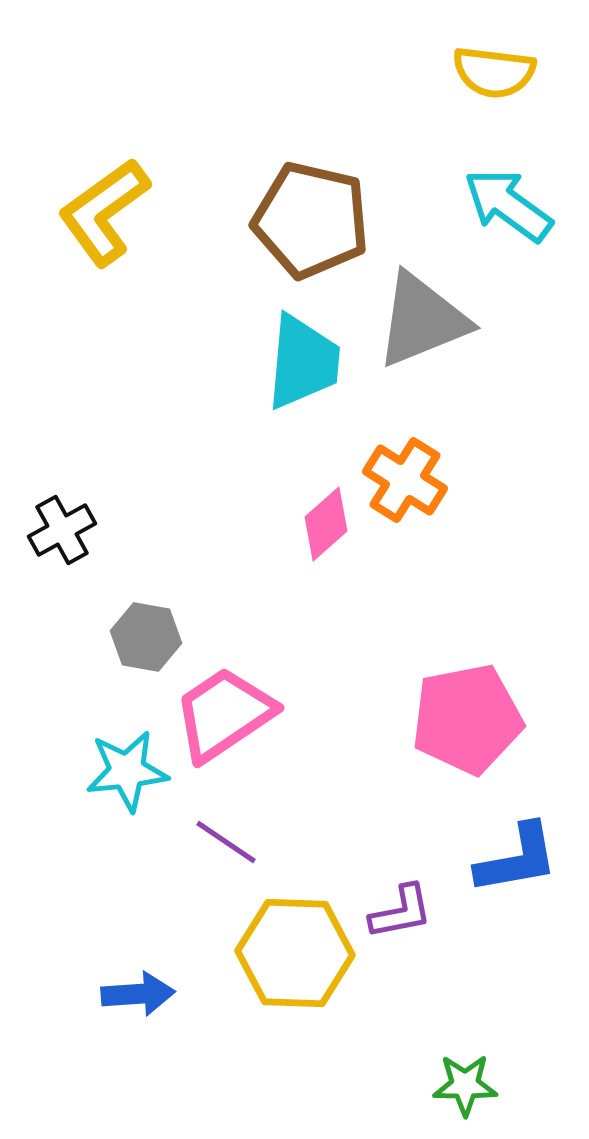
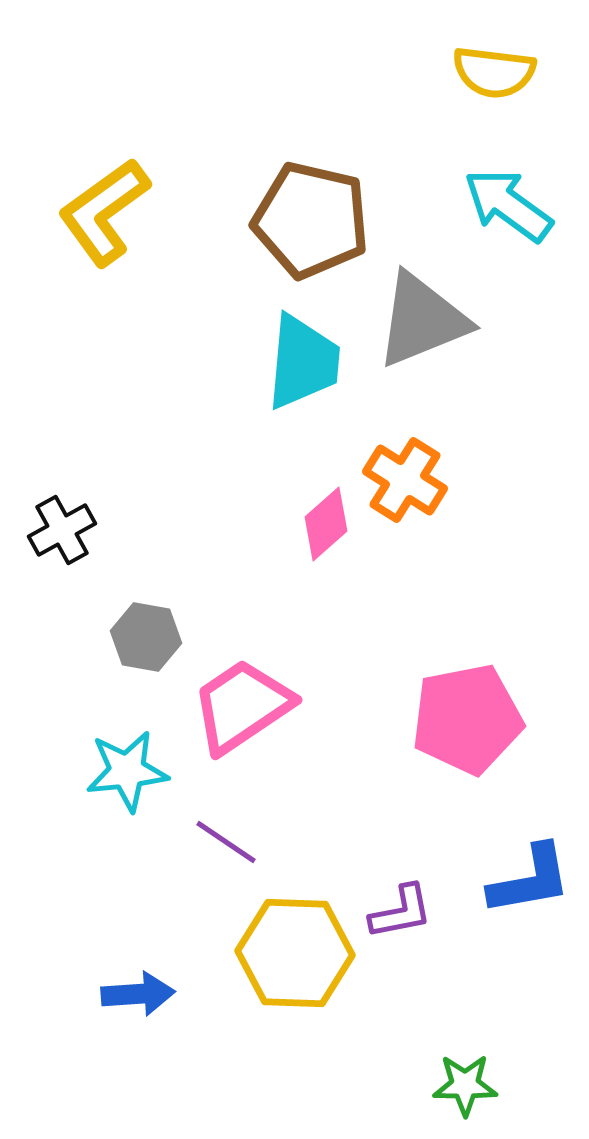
pink trapezoid: moved 18 px right, 8 px up
blue L-shape: moved 13 px right, 21 px down
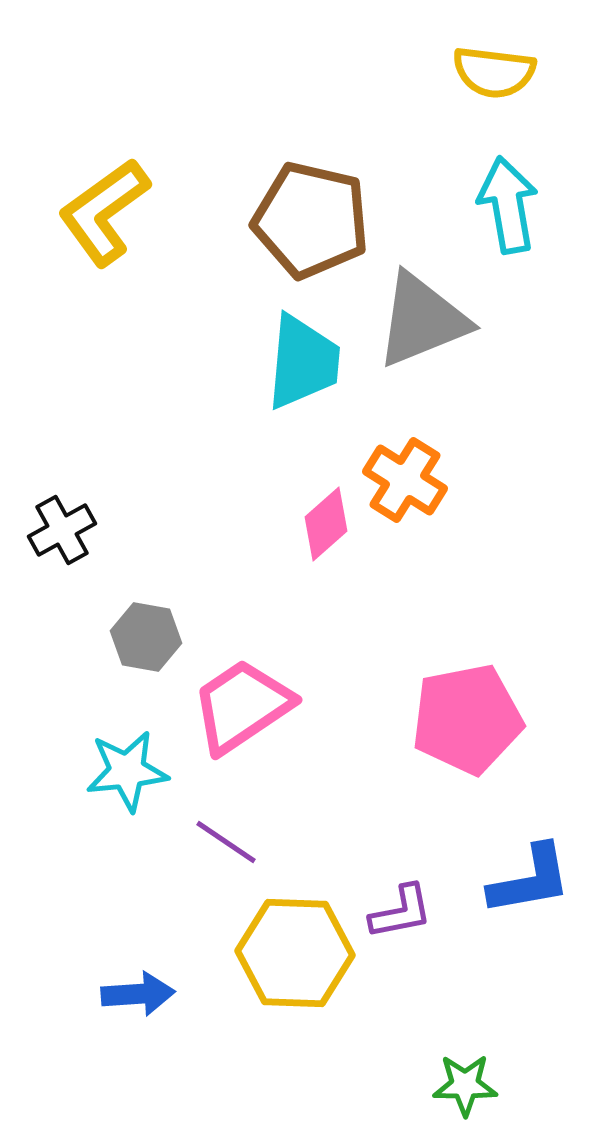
cyan arrow: rotated 44 degrees clockwise
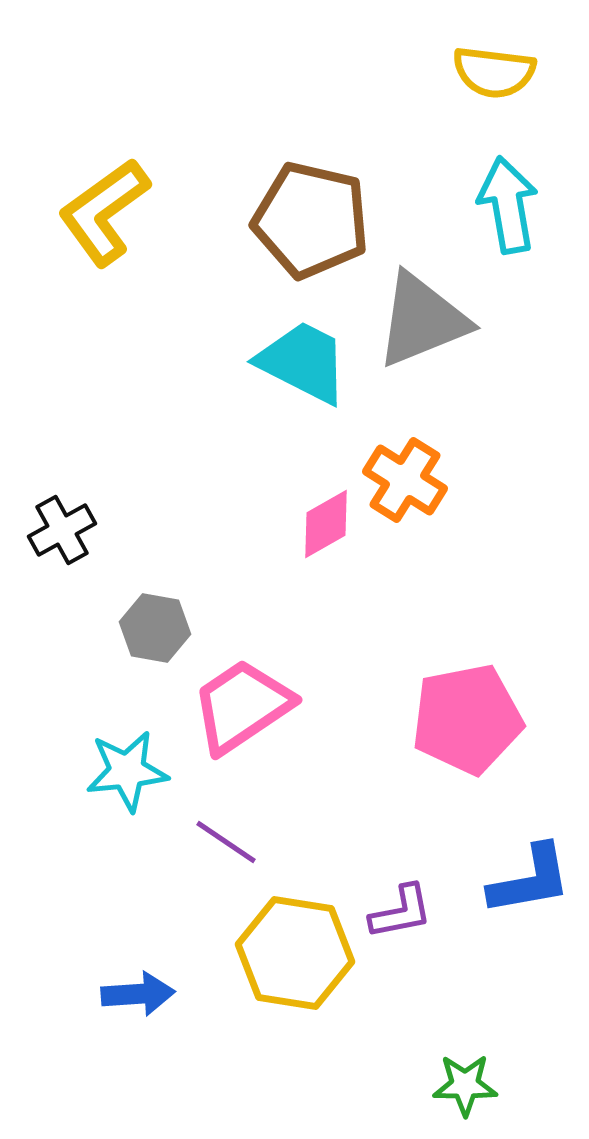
cyan trapezoid: rotated 68 degrees counterclockwise
pink diamond: rotated 12 degrees clockwise
gray hexagon: moved 9 px right, 9 px up
yellow hexagon: rotated 7 degrees clockwise
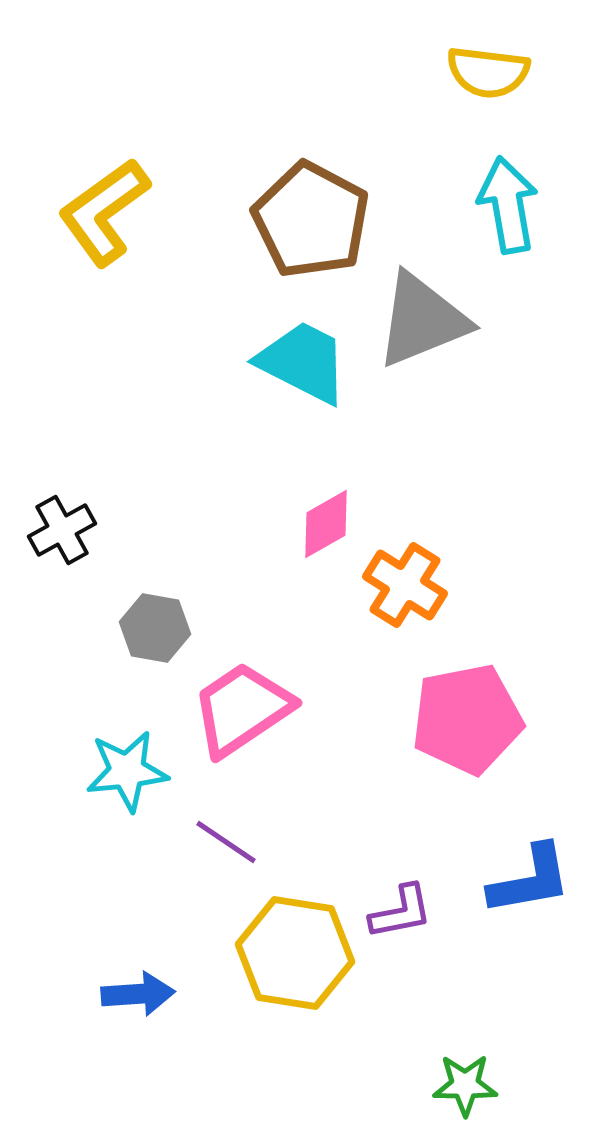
yellow semicircle: moved 6 px left
brown pentagon: rotated 15 degrees clockwise
orange cross: moved 105 px down
pink trapezoid: moved 3 px down
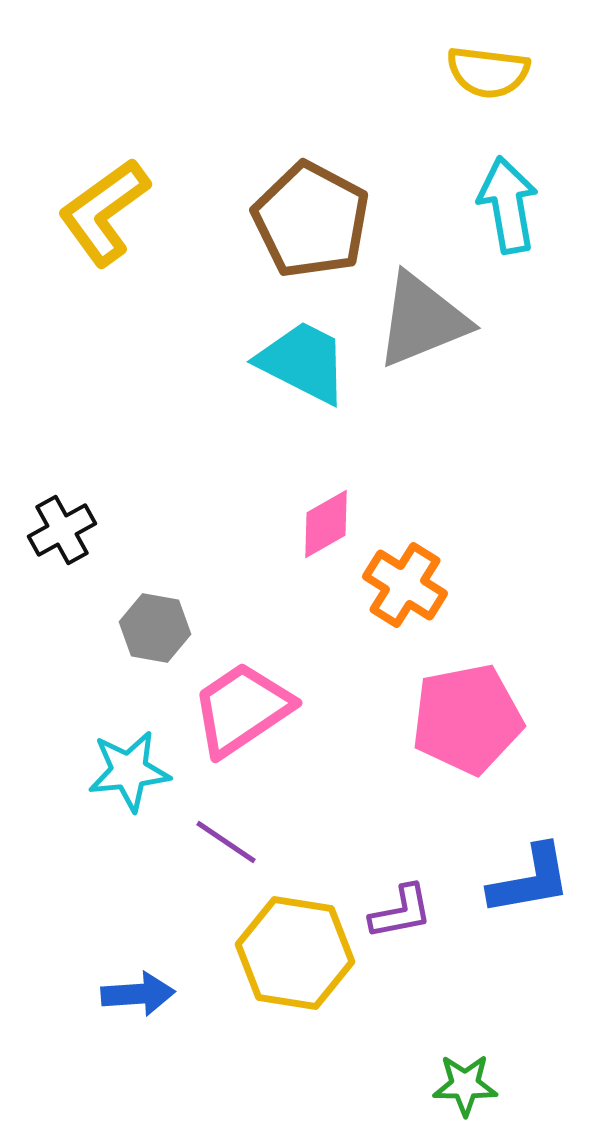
cyan star: moved 2 px right
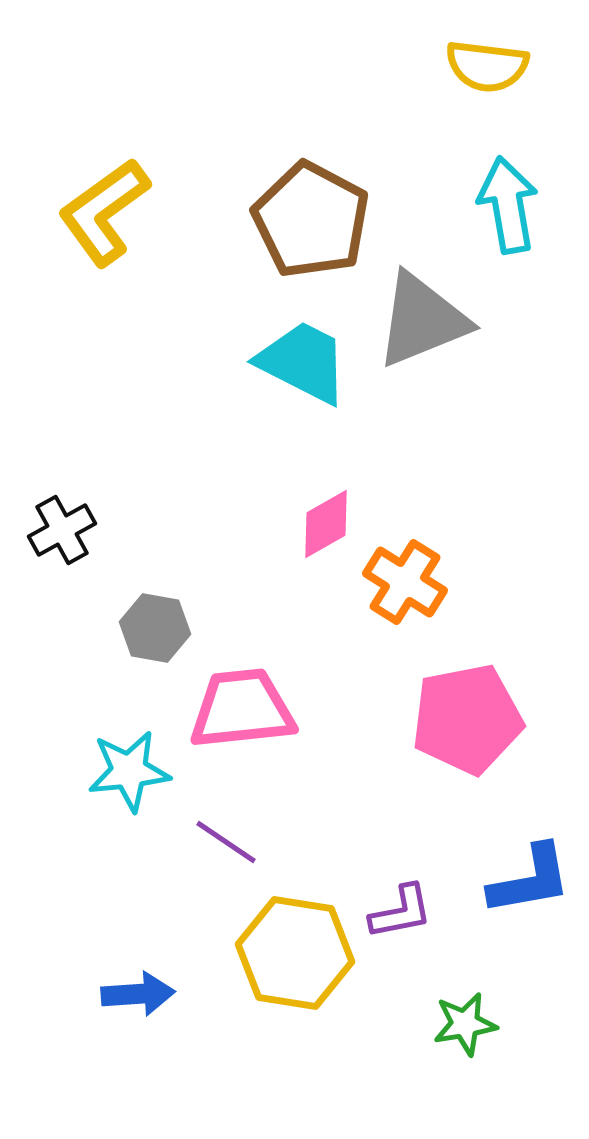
yellow semicircle: moved 1 px left, 6 px up
orange cross: moved 3 px up
pink trapezoid: rotated 28 degrees clockwise
green star: moved 61 px up; rotated 10 degrees counterclockwise
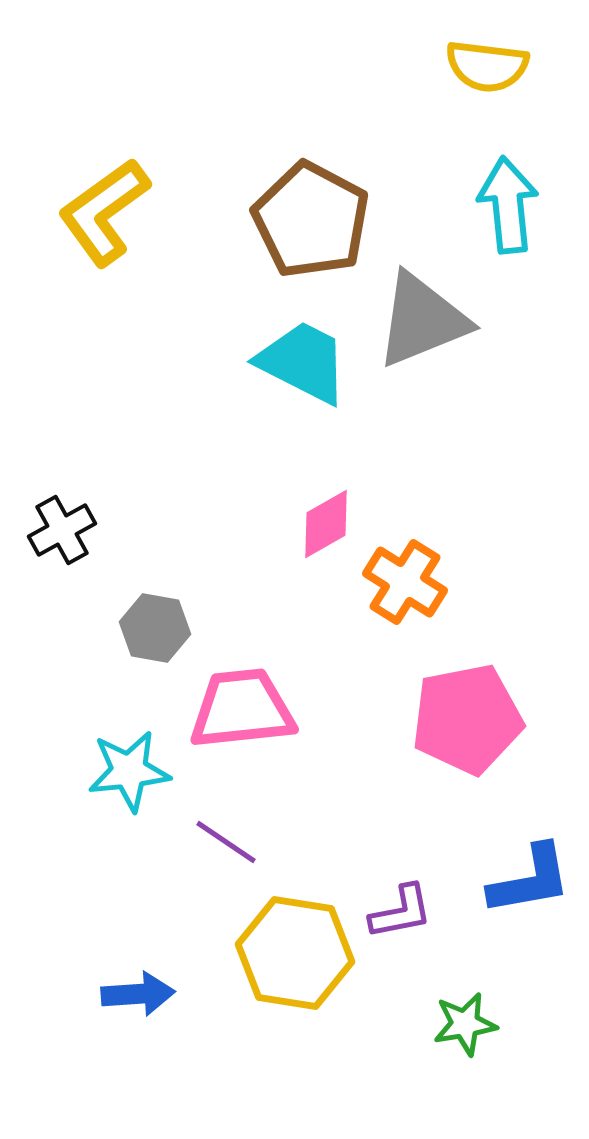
cyan arrow: rotated 4 degrees clockwise
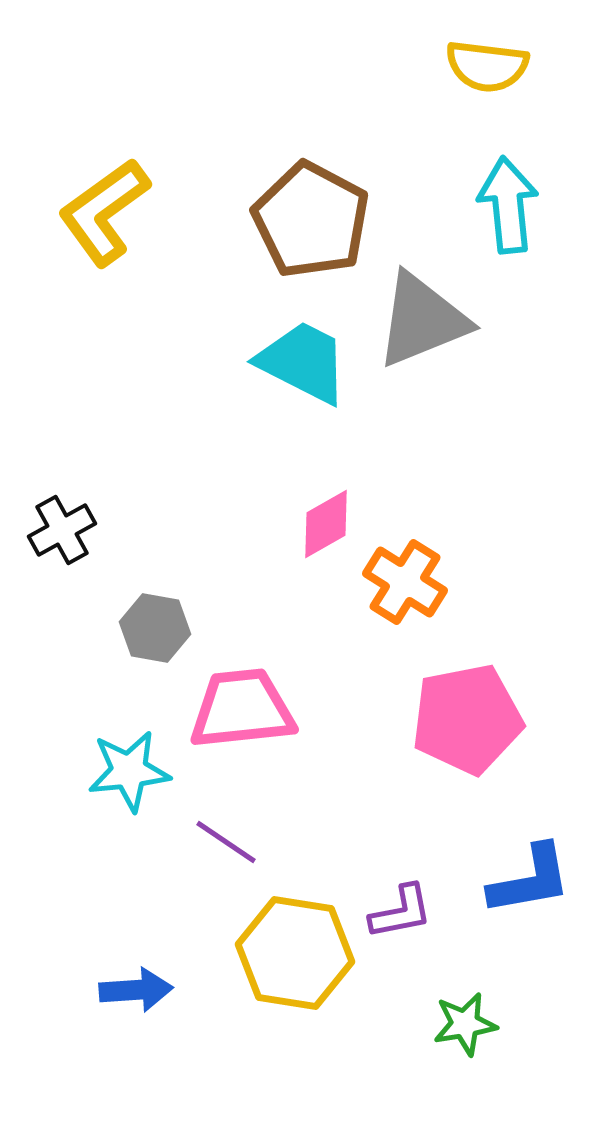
blue arrow: moved 2 px left, 4 px up
